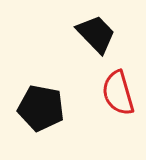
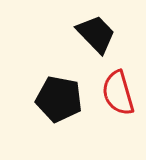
black pentagon: moved 18 px right, 9 px up
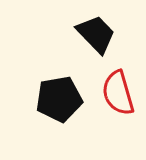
black pentagon: rotated 21 degrees counterclockwise
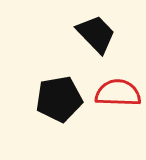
red semicircle: rotated 108 degrees clockwise
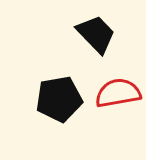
red semicircle: rotated 12 degrees counterclockwise
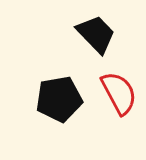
red semicircle: moved 1 px right; rotated 72 degrees clockwise
